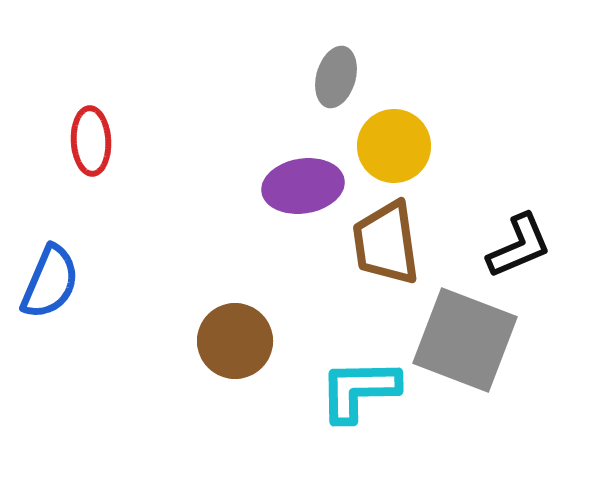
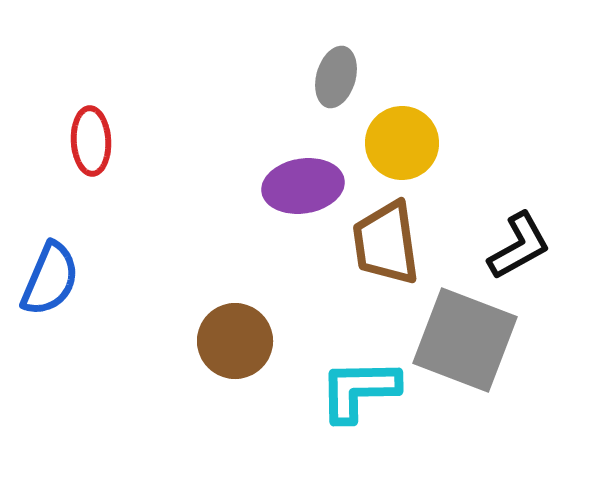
yellow circle: moved 8 px right, 3 px up
black L-shape: rotated 6 degrees counterclockwise
blue semicircle: moved 3 px up
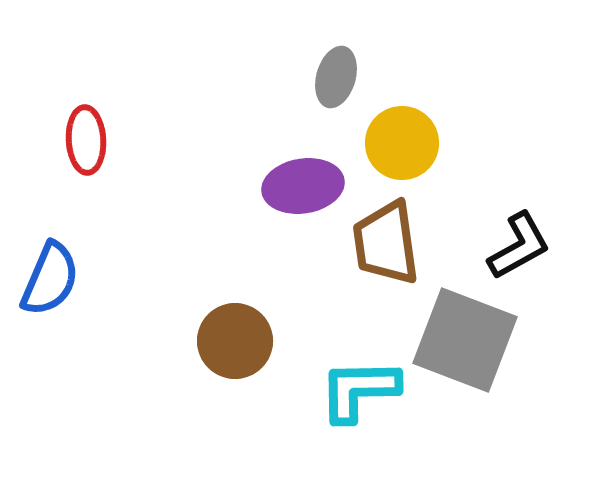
red ellipse: moved 5 px left, 1 px up
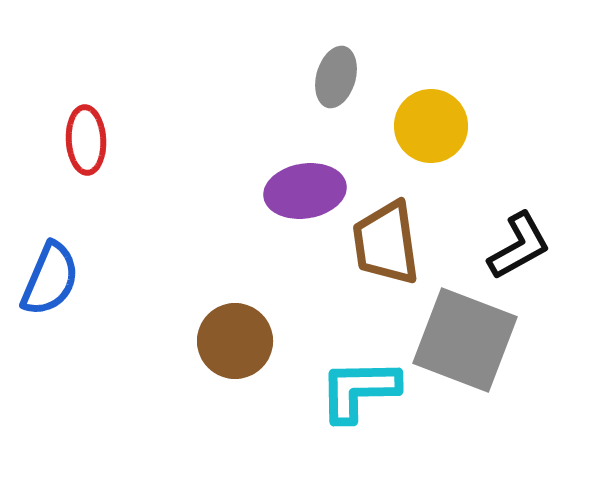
yellow circle: moved 29 px right, 17 px up
purple ellipse: moved 2 px right, 5 px down
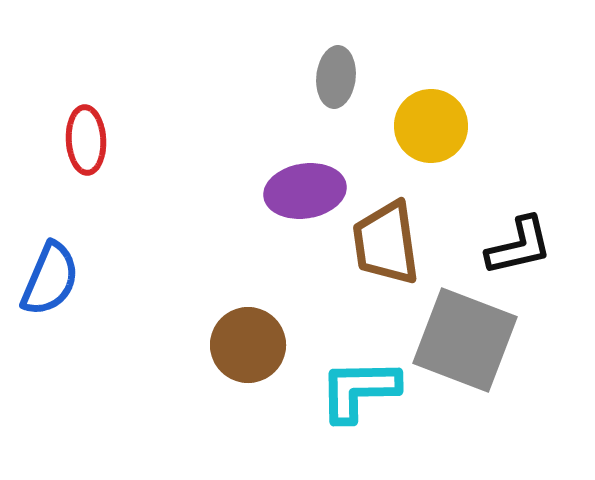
gray ellipse: rotated 10 degrees counterclockwise
black L-shape: rotated 16 degrees clockwise
brown circle: moved 13 px right, 4 px down
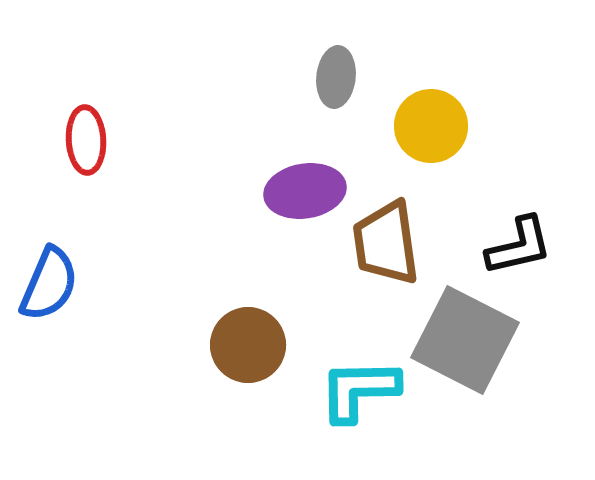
blue semicircle: moved 1 px left, 5 px down
gray square: rotated 6 degrees clockwise
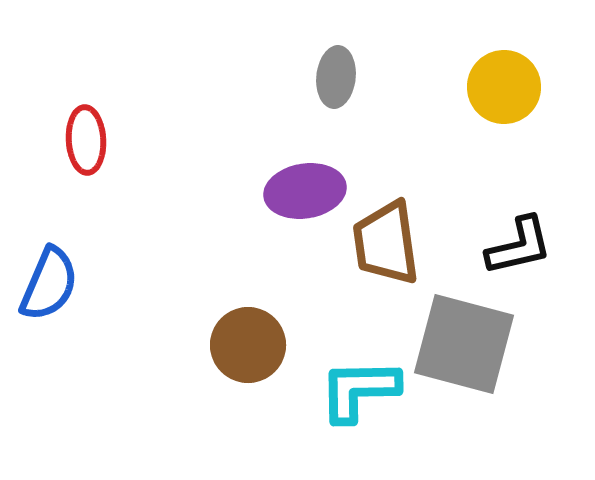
yellow circle: moved 73 px right, 39 px up
gray square: moved 1 px left, 4 px down; rotated 12 degrees counterclockwise
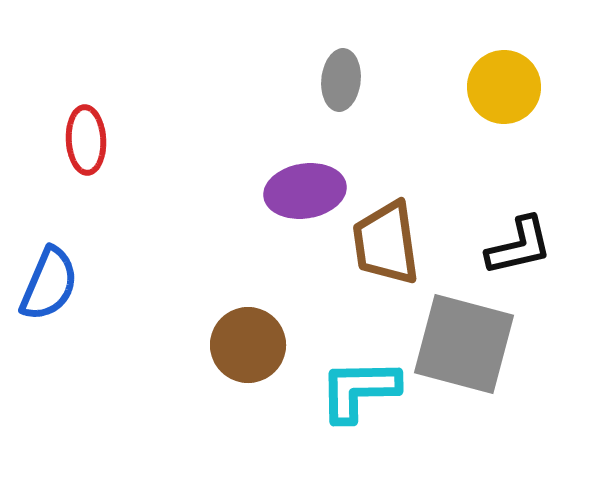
gray ellipse: moved 5 px right, 3 px down
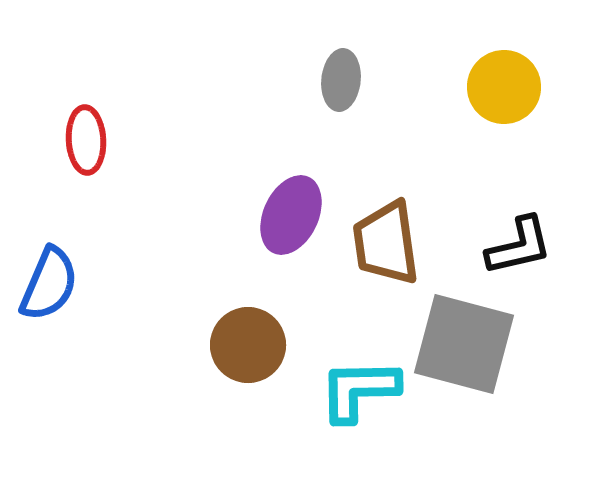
purple ellipse: moved 14 px left, 24 px down; rotated 56 degrees counterclockwise
